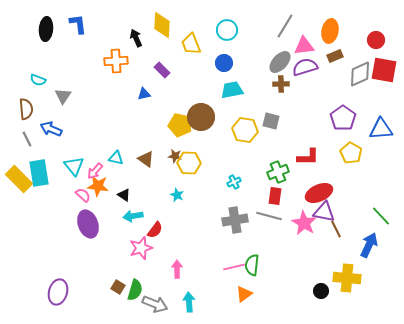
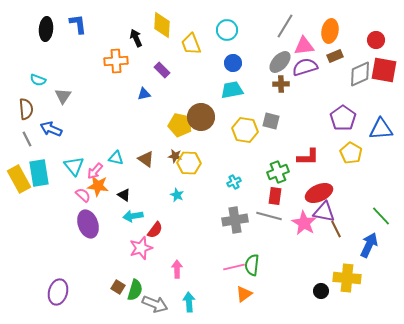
blue circle at (224, 63): moved 9 px right
yellow rectangle at (19, 179): rotated 16 degrees clockwise
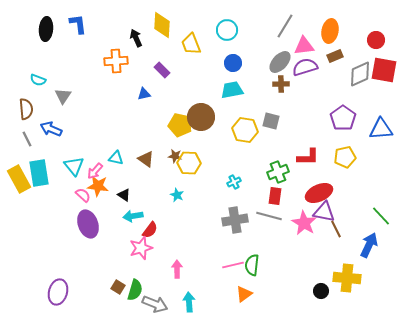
yellow pentagon at (351, 153): moved 6 px left, 4 px down; rotated 30 degrees clockwise
red semicircle at (155, 230): moved 5 px left
pink line at (234, 267): moved 1 px left, 2 px up
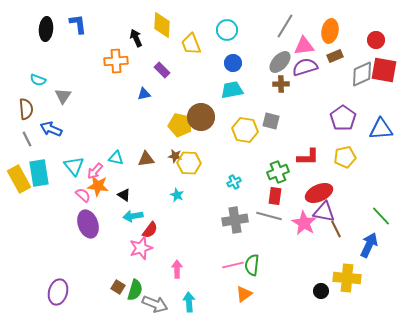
gray diamond at (360, 74): moved 2 px right
brown triangle at (146, 159): rotated 42 degrees counterclockwise
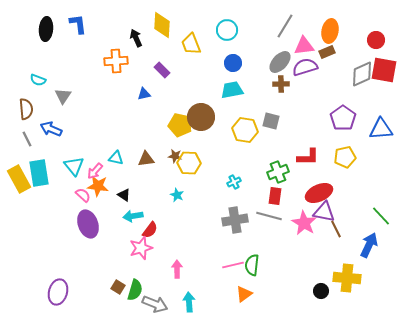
brown rectangle at (335, 56): moved 8 px left, 4 px up
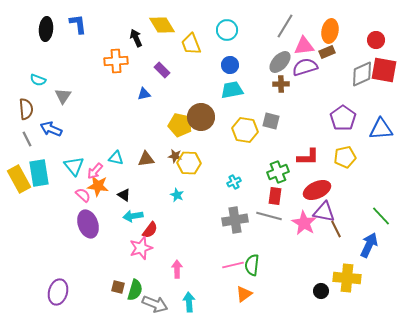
yellow diamond at (162, 25): rotated 36 degrees counterclockwise
blue circle at (233, 63): moved 3 px left, 2 px down
red ellipse at (319, 193): moved 2 px left, 3 px up
brown square at (118, 287): rotated 16 degrees counterclockwise
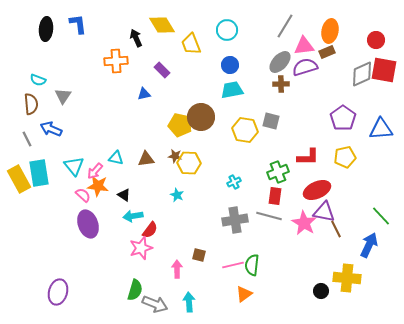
brown semicircle at (26, 109): moved 5 px right, 5 px up
brown square at (118, 287): moved 81 px right, 32 px up
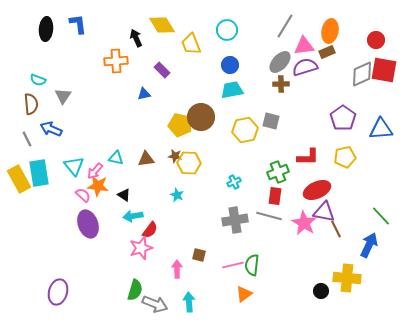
yellow hexagon at (245, 130): rotated 20 degrees counterclockwise
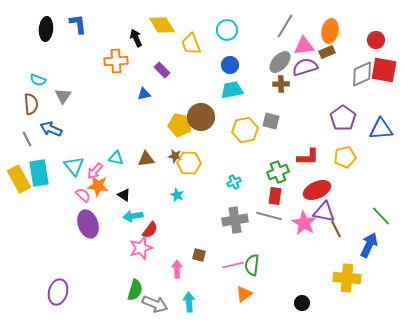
black circle at (321, 291): moved 19 px left, 12 px down
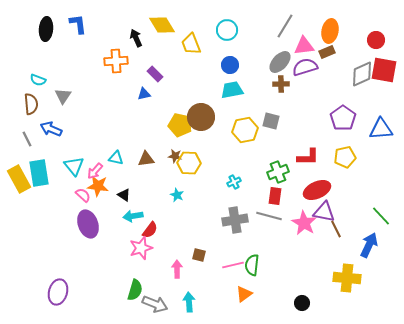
purple rectangle at (162, 70): moved 7 px left, 4 px down
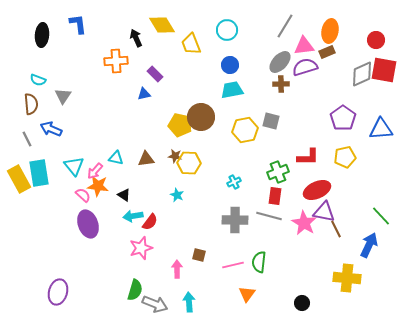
black ellipse at (46, 29): moved 4 px left, 6 px down
gray cross at (235, 220): rotated 10 degrees clockwise
red semicircle at (150, 230): moved 8 px up
green semicircle at (252, 265): moved 7 px right, 3 px up
orange triangle at (244, 294): moved 3 px right; rotated 18 degrees counterclockwise
